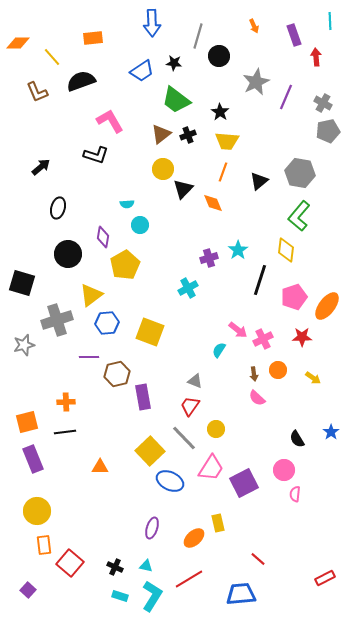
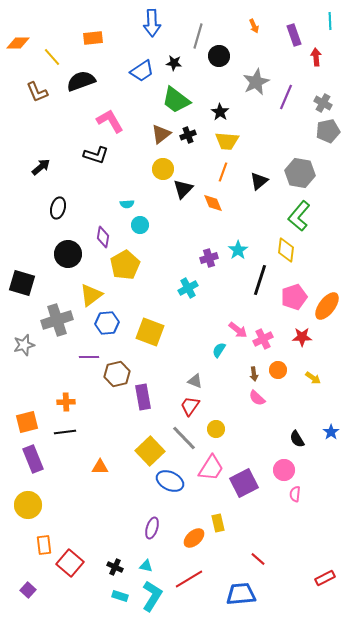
yellow circle at (37, 511): moved 9 px left, 6 px up
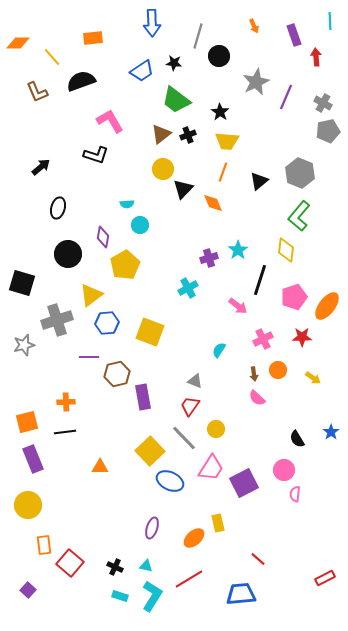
gray hexagon at (300, 173): rotated 12 degrees clockwise
pink arrow at (238, 330): moved 24 px up
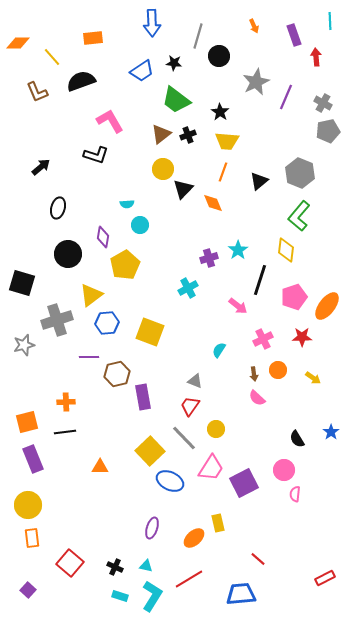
orange rectangle at (44, 545): moved 12 px left, 7 px up
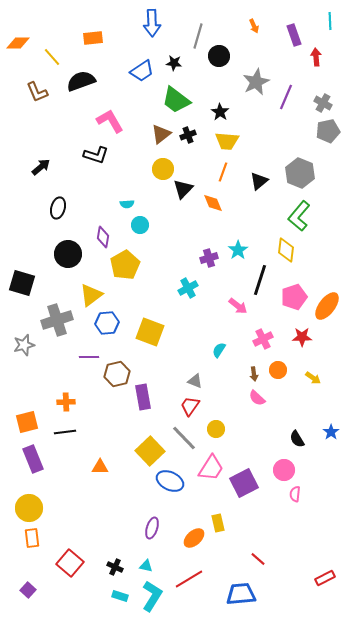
yellow circle at (28, 505): moved 1 px right, 3 px down
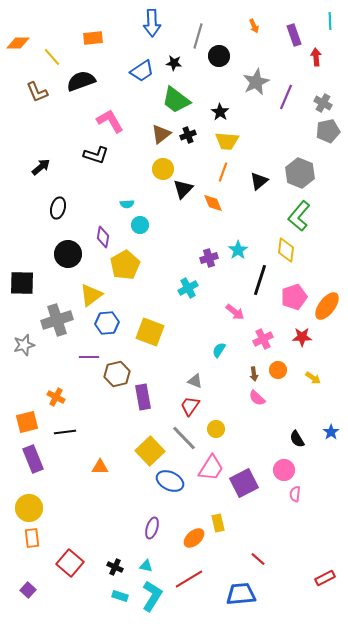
black square at (22, 283): rotated 16 degrees counterclockwise
pink arrow at (238, 306): moved 3 px left, 6 px down
orange cross at (66, 402): moved 10 px left, 5 px up; rotated 30 degrees clockwise
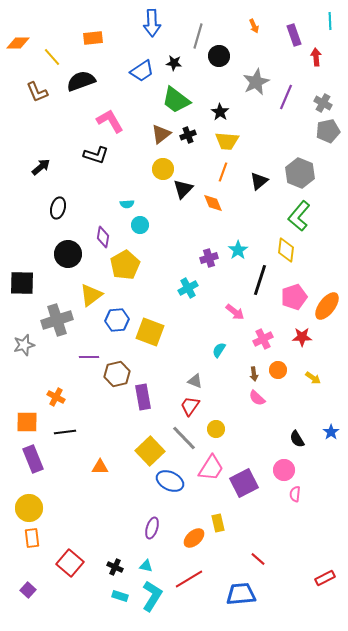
blue hexagon at (107, 323): moved 10 px right, 3 px up
orange square at (27, 422): rotated 15 degrees clockwise
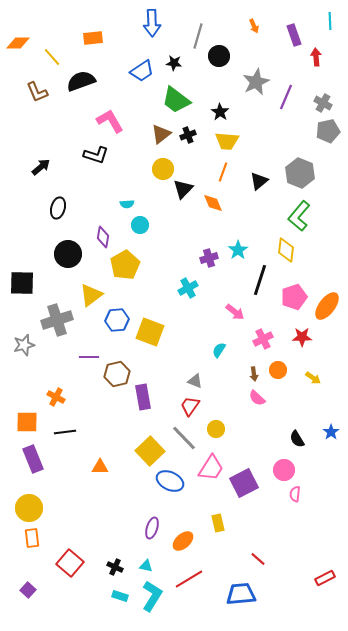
orange ellipse at (194, 538): moved 11 px left, 3 px down
